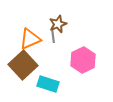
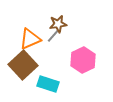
brown star: rotated 12 degrees clockwise
gray line: rotated 48 degrees clockwise
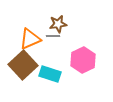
gray line: rotated 48 degrees clockwise
cyan rectangle: moved 2 px right, 10 px up
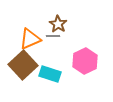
brown star: rotated 30 degrees counterclockwise
pink hexagon: moved 2 px right, 1 px down
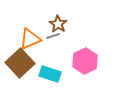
gray line: rotated 16 degrees counterclockwise
brown square: moved 3 px left, 2 px up
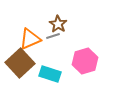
pink hexagon: rotated 10 degrees clockwise
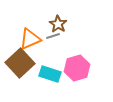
pink hexagon: moved 8 px left, 7 px down
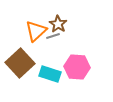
orange triangle: moved 6 px right, 8 px up; rotated 20 degrees counterclockwise
pink hexagon: moved 1 px up; rotated 20 degrees clockwise
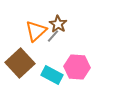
gray line: rotated 32 degrees counterclockwise
cyan rectangle: moved 2 px right, 1 px down; rotated 10 degrees clockwise
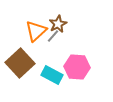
brown star: rotated 12 degrees clockwise
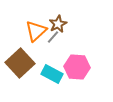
gray line: moved 1 px down
cyan rectangle: moved 1 px up
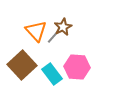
brown star: moved 5 px right, 3 px down
orange triangle: rotated 30 degrees counterclockwise
brown square: moved 2 px right, 2 px down
cyan rectangle: rotated 25 degrees clockwise
